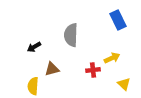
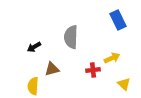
gray semicircle: moved 2 px down
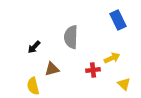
black arrow: rotated 16 degrees counterclockwise
yellow semicircle: rotated 18 degrees counterclockwise
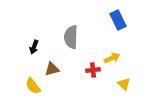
black arrow: rotated 24 degrees counterclockwise
yellow semicircle: rotated 24 degrees counterclockwise
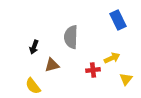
brown triangle: moved 4 px up
yellow triangle: moved 2 px right, 5 px up; rotated 24 degrees clockwise
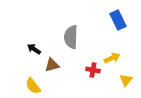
black arrow: moved 2 px down; rotated 104 degrees clockwise
red cross: rotated 16 degrees clockwise
yellow triangle: moved 1 px down
